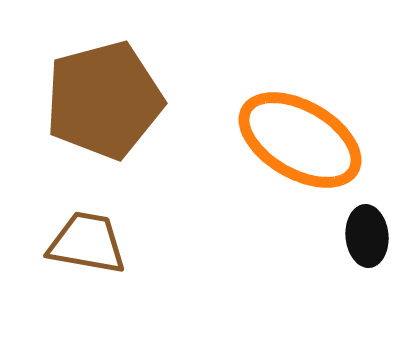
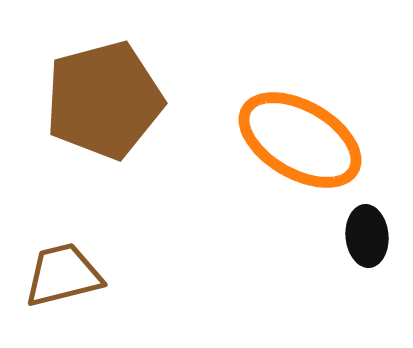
brown trapezoid: moved 24 px left, 32 px down; rotated 24 degrees counterclockwise
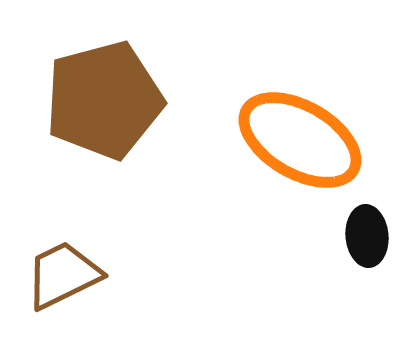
brown trapezoid: rotated 12 degrees counterclockwise
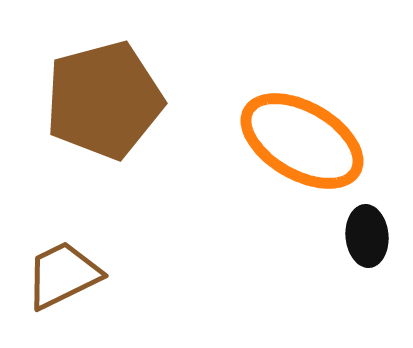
orange ellipse: moved 2 px right, 1 px down
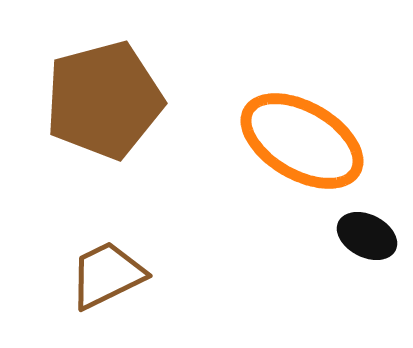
black ellipse: rotated 58 degrees counterclockwise
brown trapezoid: moved 44 px right
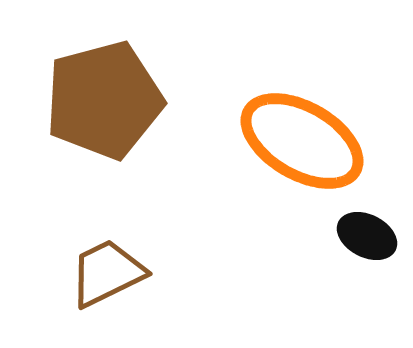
brown trapezoid: moved 2 px up
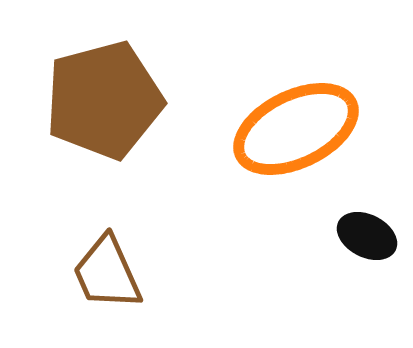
orange ellipse: moved 6 px left, 12 px up; rotated 56 degrees counterclockwise
brown trapezoid: rotated 88 degrees counterclockwise
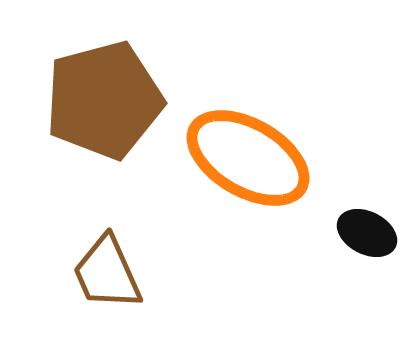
orange ellipse: moved 48 px left, 29 px down; rotated 56 degrees clockwise
black ellipse: moved 3 px up
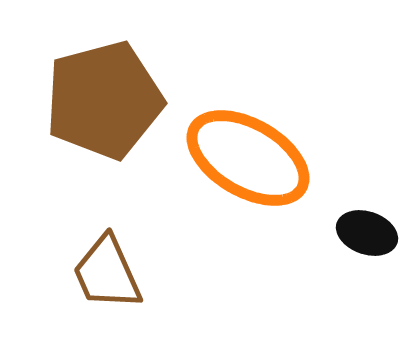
black ellipse: rotated 8 degrees counterclockwise
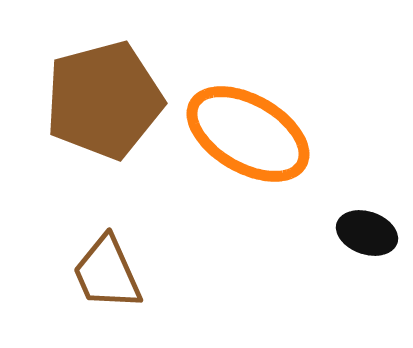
orange ellipse: moved 24 px up
